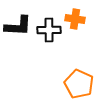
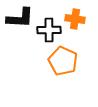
black L-shape: moved 2 px right, 8 px up
orange pentagon: moved 16 px left, 23 px up
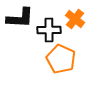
orange cross: rotated 30 degrees clockwise
orange pentagon: moved 2 px left, 2 px up
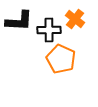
black L-shape: moved 1 px left, 3 px down
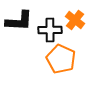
orange cross: moved 1 px down
black cross: moved 1 px right
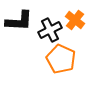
black cross: rotated 25 degrees counterclockwise
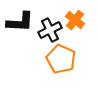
black L-shape: moved 1 px right, 1 px down
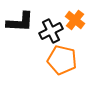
black cross: moved 1 px right, 1 px down
orange pentagon: moved 1 px right, 1 px down; rotated 12 degrees counterclockwise
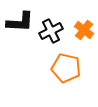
orange cross: moved 9 px right, 10 px down
orange pentagon: moved 4 px right, 8 px down
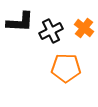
orange cross: moved 2 px up
orange pentagon: rotated 12 degrees counterclockwise
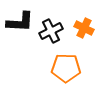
orange cross: rotated 12 degrees counterclockwise
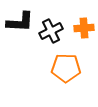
orange cross: rotated 30 degrees counterclockwise
